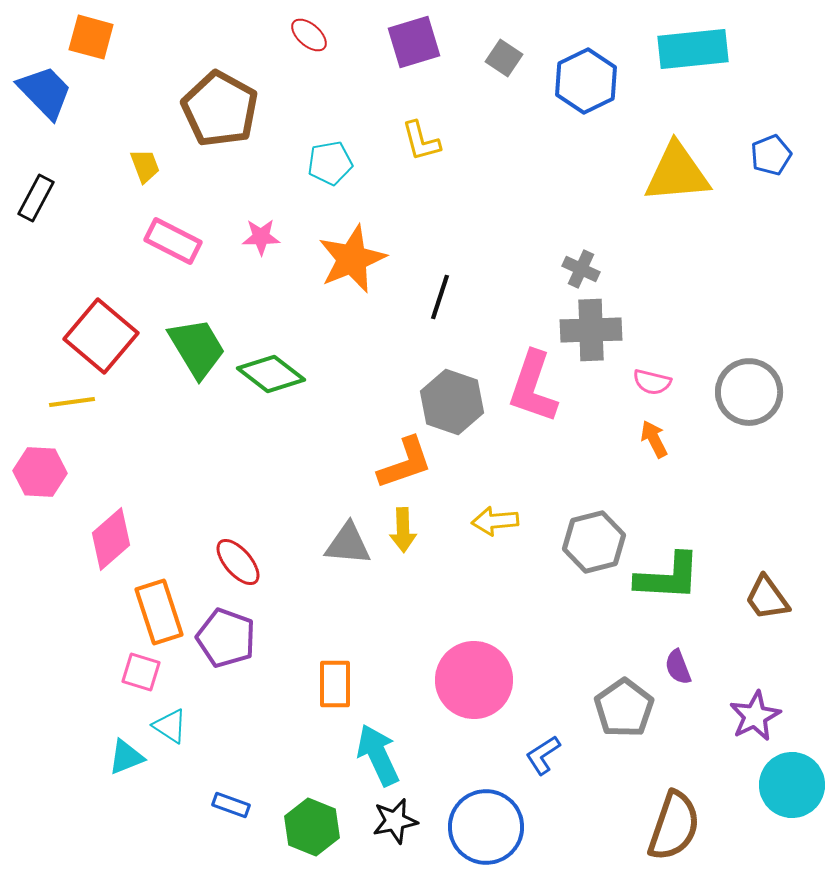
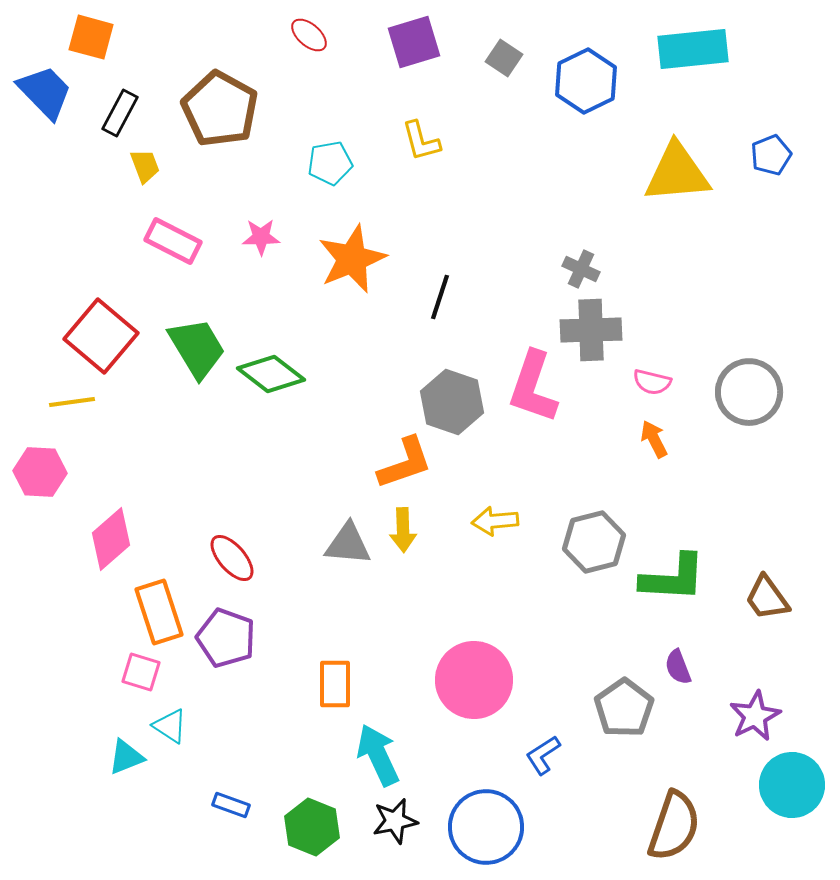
black rectangle at (36, 198): moved 84 px right, 85 px up
red ellipse at (238, 562): moved 6 px left, 4 px up
green L-shape at (668, 577): moved 5 px right, 1 px down
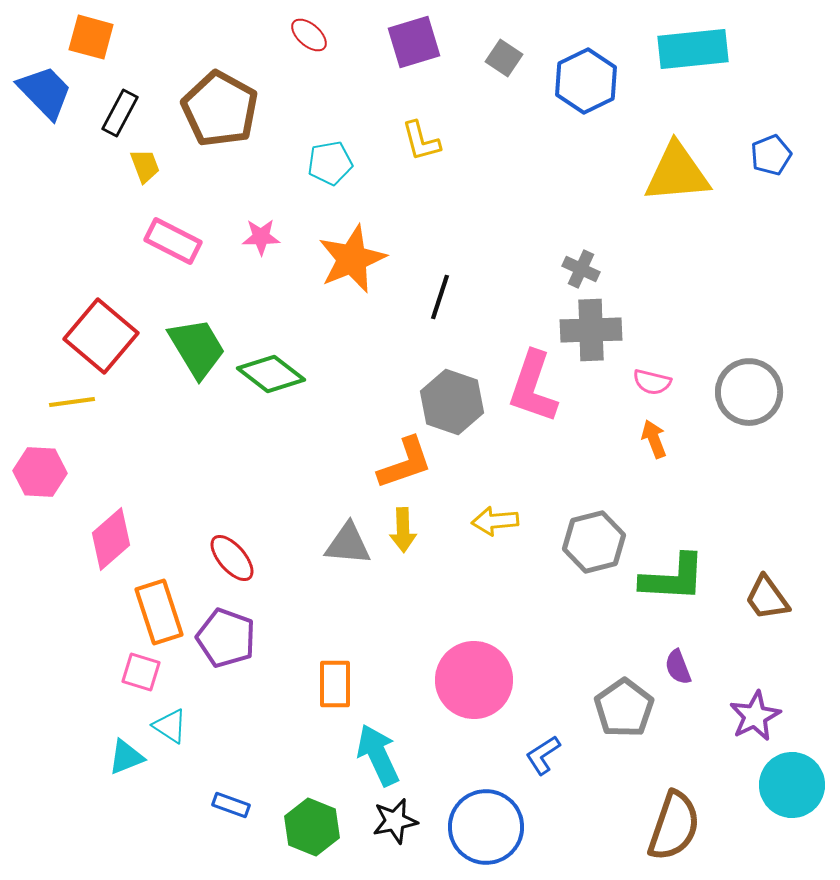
orange arrow at (654, 439): rotated 6 degrees clockwise
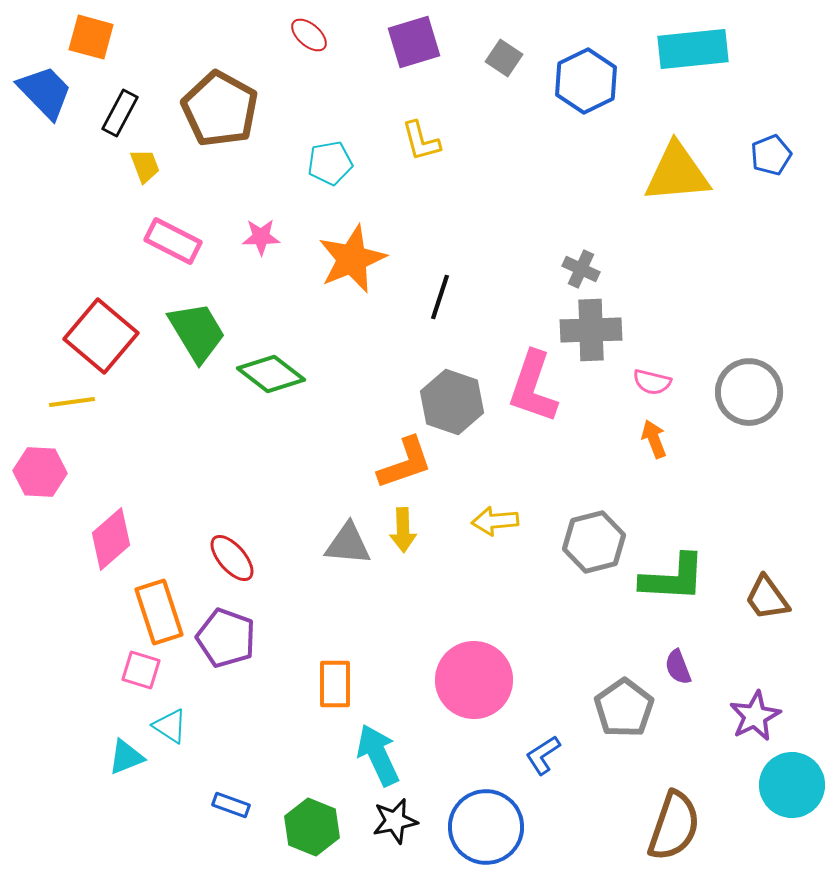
green trapezoid at (197, 348): moved 16 px up
pink square at (141, 672): moved 2 px up
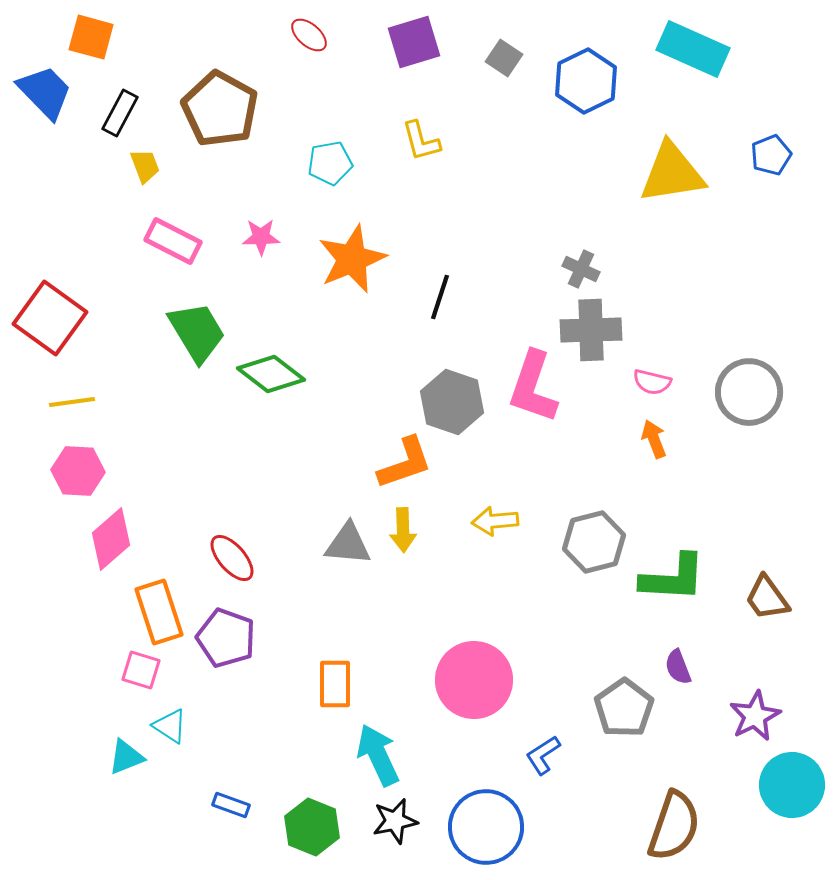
cyan rectangle at (693, 49): rotated 30 degrees clockwise
yellow triangle at (677, 173): moved 5 px left; rotated 4 degrees counterclockwise
red square at (101, 336): moved 51 px left, 18 px up; rotated 4 degrees counterclockwise
pink hexagon at (40, 472): moved 38 px right, 1 px up
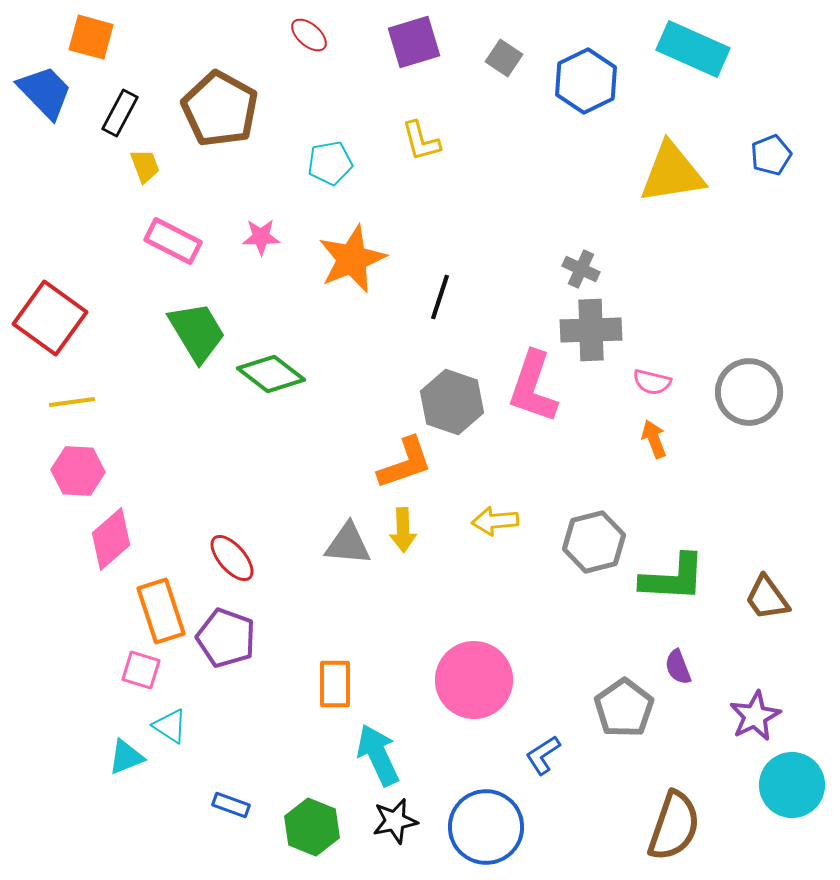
orange rectangle at (159, 612): moved 2 px right, 1 px up
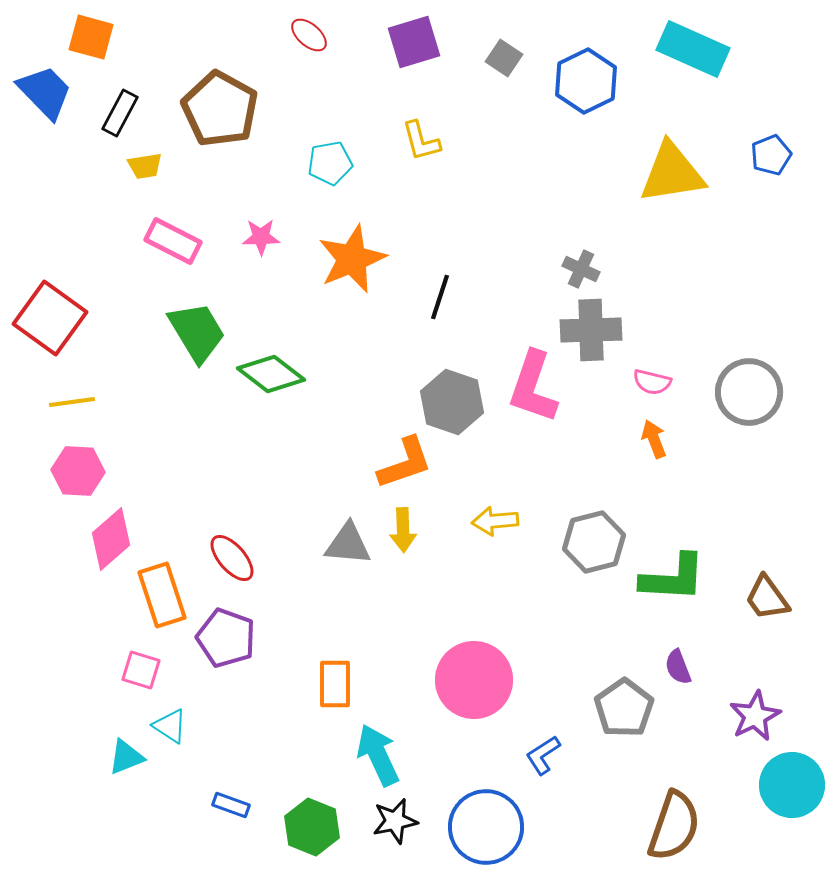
yellow trapezoid at (145, 166): rotated 102 degrees clockwise
orange rectangle at (161, 611): moved 1 px right, 16 px up
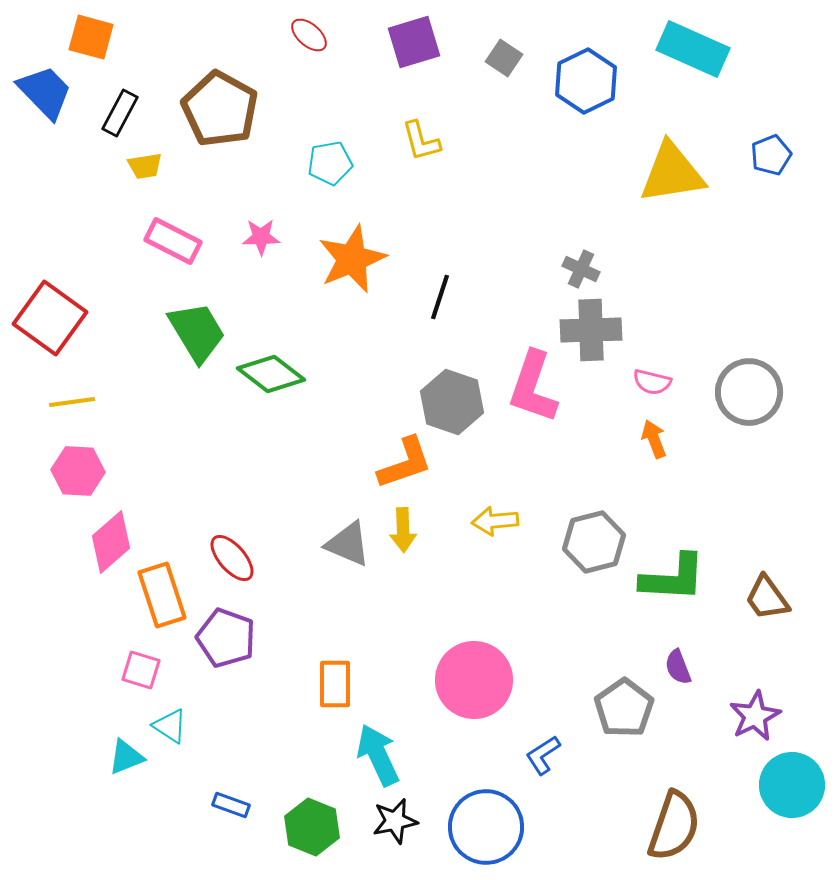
pink diamond at (111, 539): moved 3 px down
gray triangle at (348, 544): rotated 18 degrees clockwise
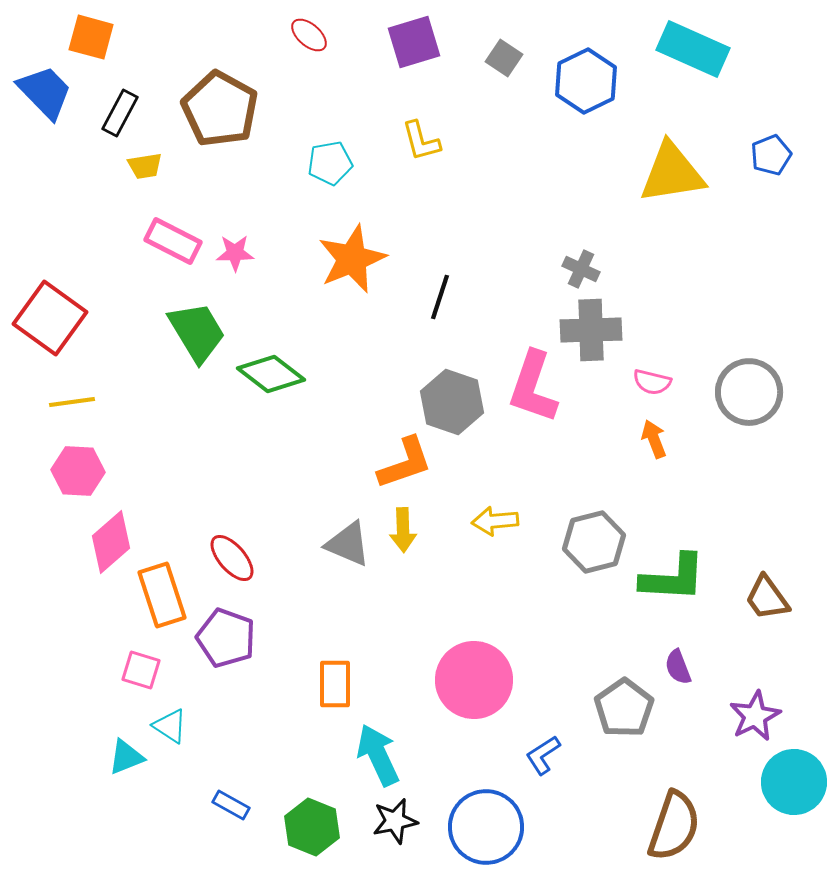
pink star at (261, 237): moved 26 px left, 16 px down
cyan circle at (792, 785): moved 2 px right, 3 px up
blue rectangle at (231, 805): rotated 9 degrees clockwise
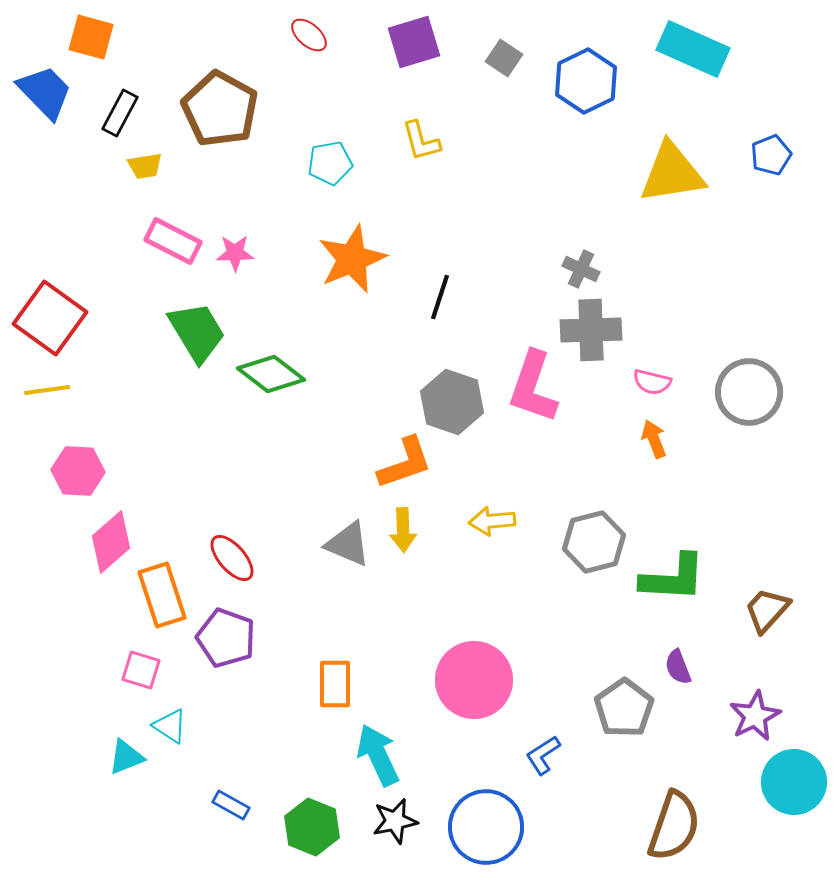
yellow line at (72, 402): moved 25 px left, 12 px up
yellow arrow at (495, 521): moved 3 px left
brown trapezoid at (767, 598): moved 12 px down; rotated 78 degrees clockwise
